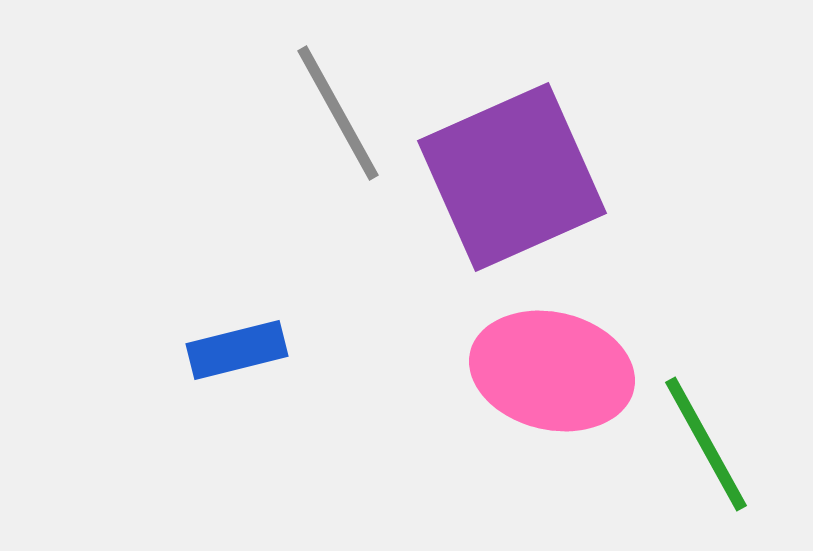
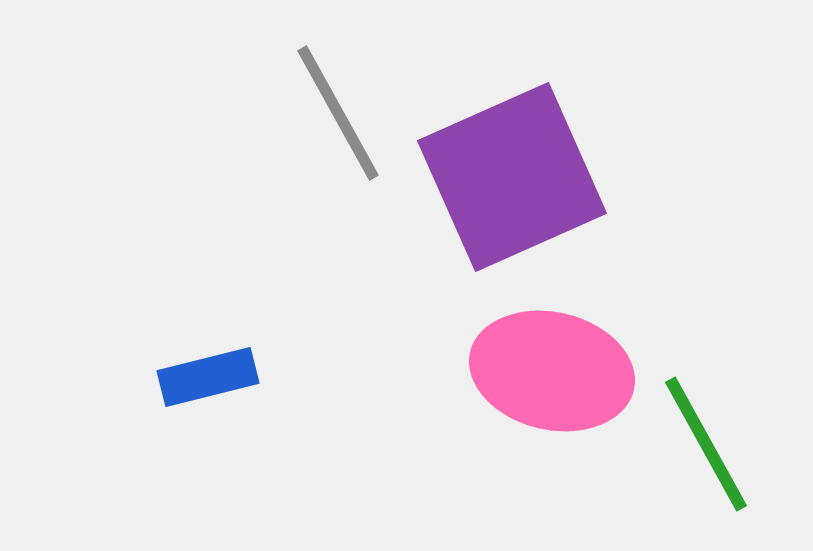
blue rectangle: moved 29 px left, 27 px down
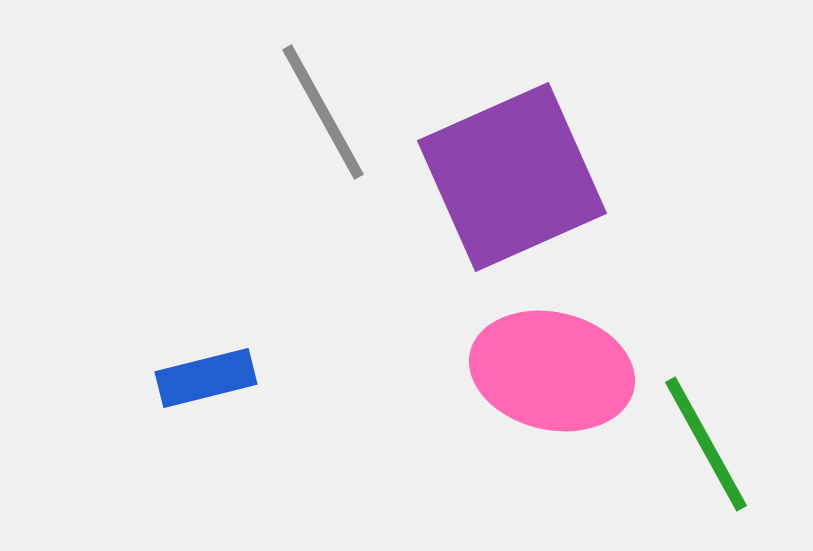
gray line: moved 15 px left, 1 px up
blue rectangle: moved 2 px left, 1 px down
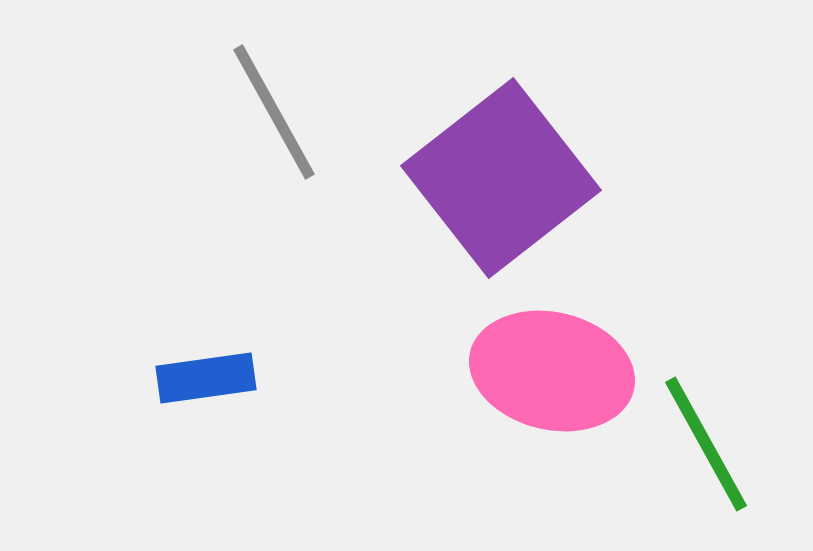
gray line: moved 49 px left
purple square: moved 11 px left, 1 px down; rotated 14 degrees counterclockwise
blue rectangle: rotated 6 degrees clockwise
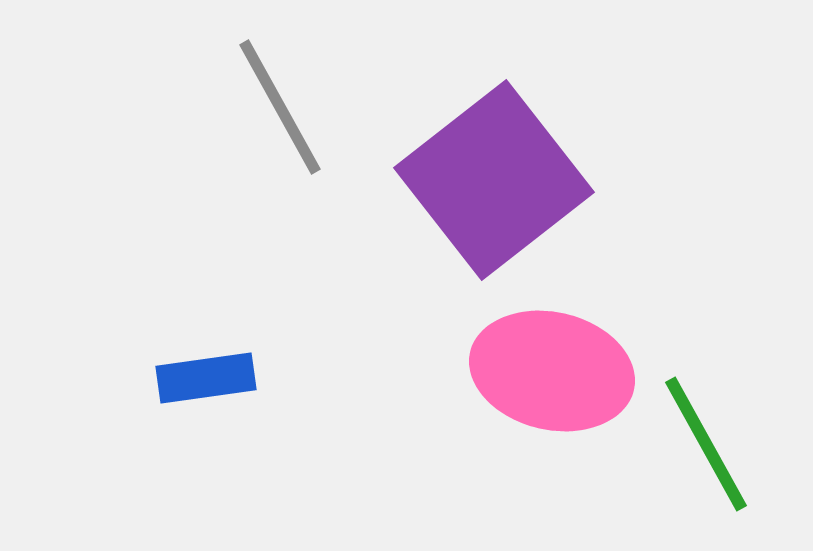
gray line: moved 6 px right, 5 px up
purple square: moved 7 px left, 2 px down
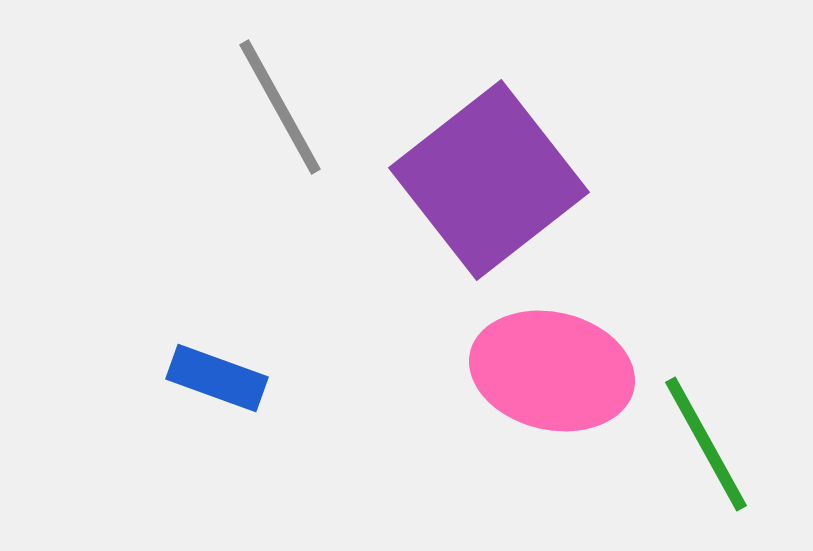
purple square: moved 5 px left
blue rectangle: moved 11 px right; rotated 28 degrees clockwise
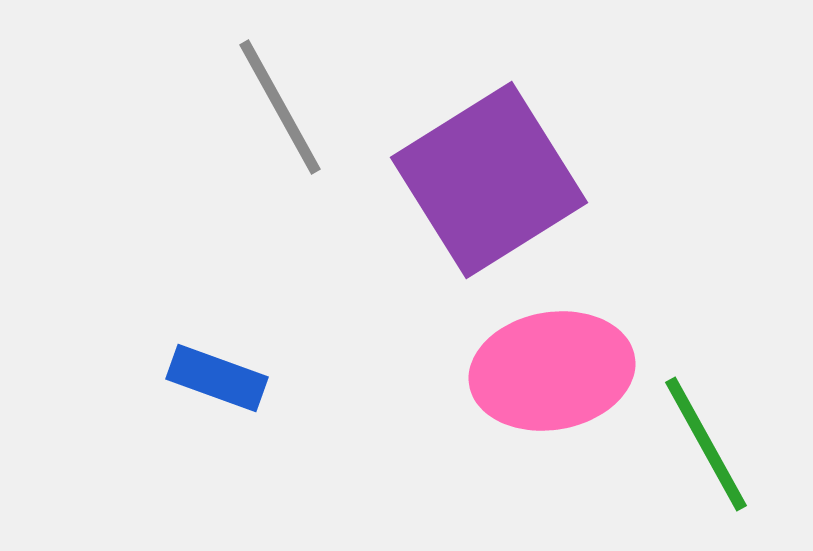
purple square: rotated 6 degrees clockwise
pink ellipse: rotated 23 degrees counterclockwise
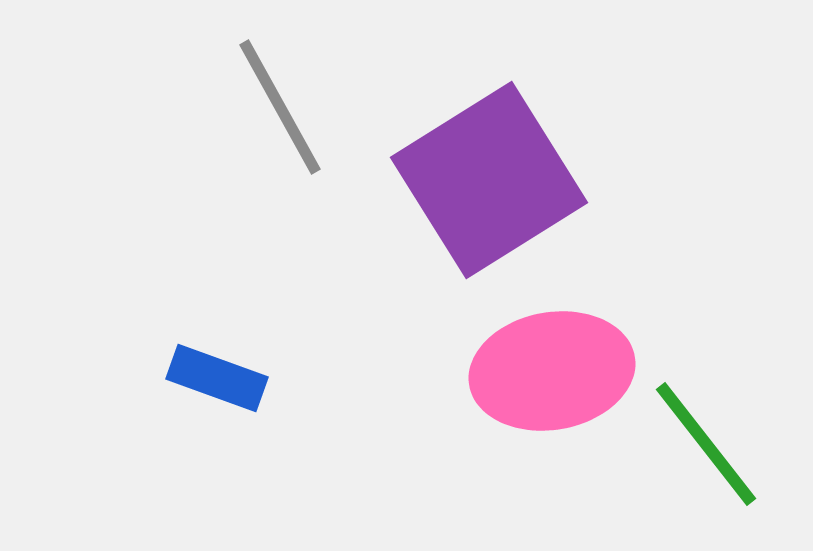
green line: rotated 9 degrees counterclockwise
